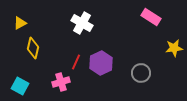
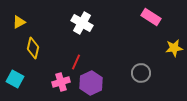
yellow triangle: moved 1 px left, 1 px up
purple hexagon: moved 10 px left, 20 px down
cyan square: moved 5 px left, 7 px up
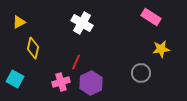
yellow star: moved 13 px left, 1 px down
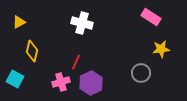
white cross: rotated 15 degrees counterclockwise
yellow diamond: moved 1 px left, 3 px down
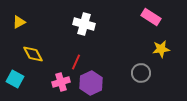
white cross: moved 2 px right, 1 px down
yellow diamond: moved 1 px right, 3 px down; rotated 40 degrees counterclockwise
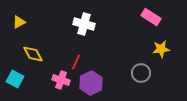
pink cross: moved 2 px up; rotated 36 degrees clockwise
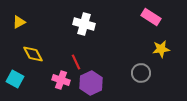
red line: rotated 49 degrees counterclockwise
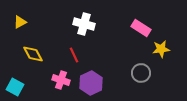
pink rectangle: moved 10 px left, 11 px down
yellow triangle: moved 1 px right
red line: moved 2 px left, 7 px up
cyan square: moved 8 px down
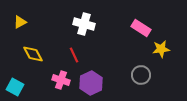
gray circle: moved 2 px down
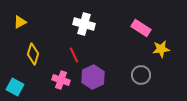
yellow diamond: rotated 45 degrees clockwise
purple hexagon: moved 2 px right, 6 px up
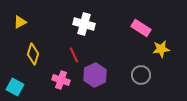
purple hexagon: moved 2 px right, 2 px up
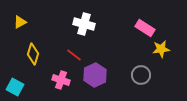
pink rectangle: moved 4 px right
red line: rotated 28 degrees counterclockwise
